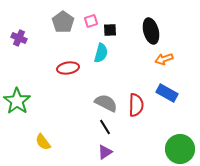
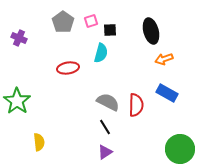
gray semicircle: moved 2 px right, 1 px up
yellow semicircle: moved 4 px left; rotated 150 degrees counterclockwise
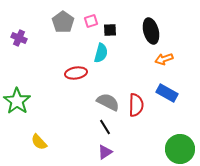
red ellipse: moved 8 px right, 5 px down
yellow semicircle: rotated 144 degrees clockwise
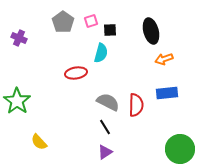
blue rectangle: rotated 35 degrees counterclockwise
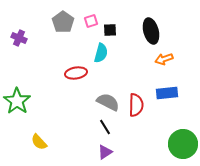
green circle: moved 3 px right, 5 px up
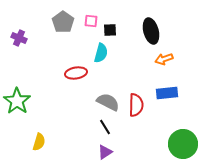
pink square: rotated 24 degrees clockwise
yellow semicircle: rotated 120 degrees counterclockwise
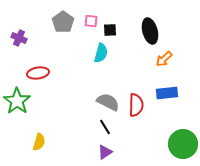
black ellipse: moved 1 px left
orange arrow: rotated 24 degrees counterclockwise
red ellipse: moved 38 px left
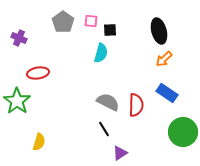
black ellipse: moved 9 px right
blue rectangle: rotated 40 degrees clockwise
black line: moved 1 px left, 2 px down
green circle: moved 12 px up
purple triangle: moved 15 px right, 1 px down
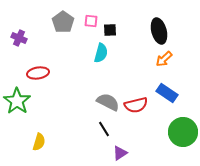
red semicircle: rotated 75 degrees clockwise
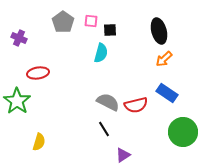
purple triangle: moved 3 px right, 2 px down
